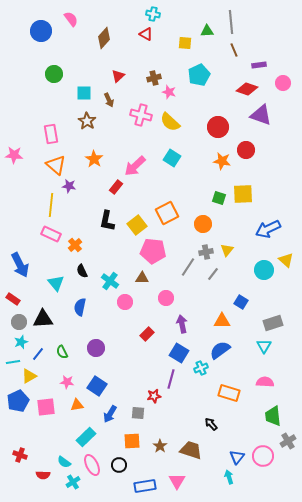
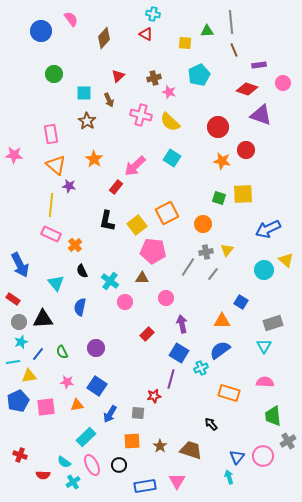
yellow triangle at (29, 376): rotated 21 degrees clockwise
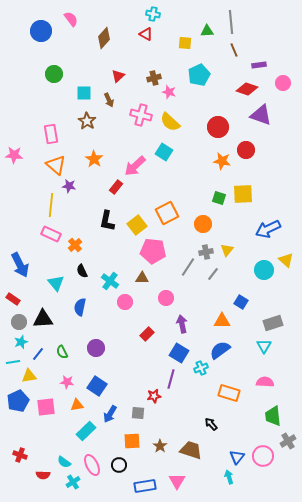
cyan square at (172, 158): moved 8 px left, 6 px up
cyan rectangle at (86, 437): moved 6 px up
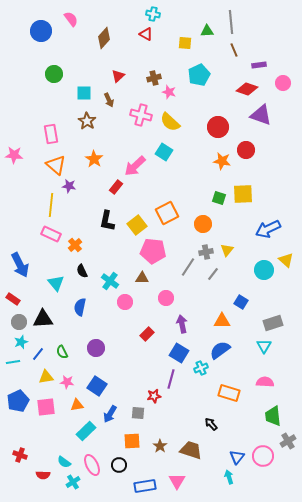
yellow triangle at (29, 376): moved 17 px right, 1 px down
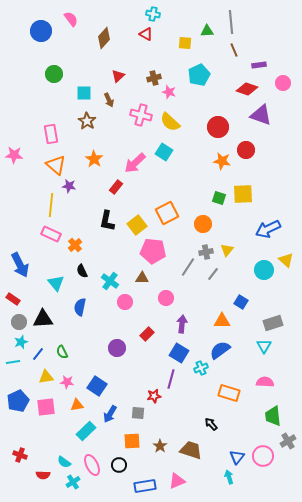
pink arrow at (135, 166): moved 3 px up
purple arrow at (182, 324): rotated 18 degrees clockwise
purple circle at (96, 348): moved 21 px right
pink triangle at (177, 481): rotated 36 degrees clockwise
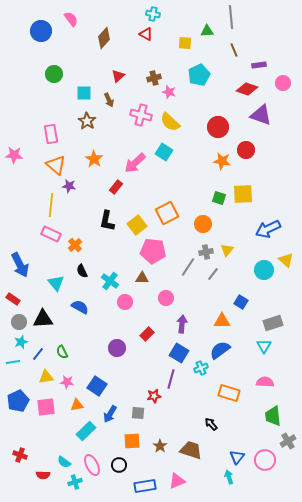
gray line at (231, 22): moved 5 px up
blue semicircle at (80, 307): rotated 108 degrees clockwise
pink circle at (263, 456): moved 2 px right, 4 px down
cyan cross at (73, 482): moved 2 px right; rotated 16 degrees clockwise
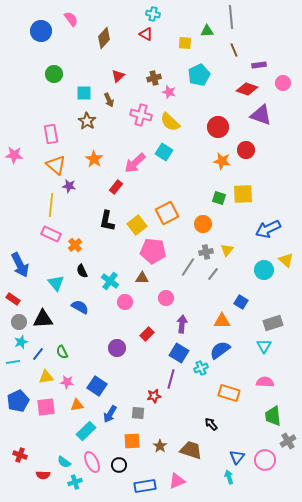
pink ellipse at (92, 465): moved 3 px up
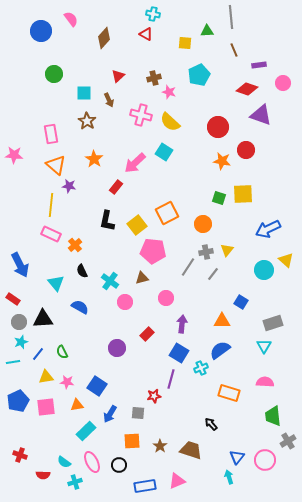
brown triangle at (142, 278): rotated 16 degrees counterclockwise
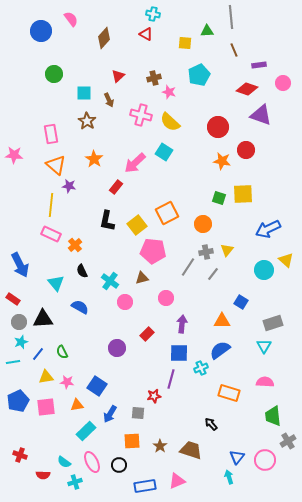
blue square at (179, 353): rotated 30 degrees counterclockwise
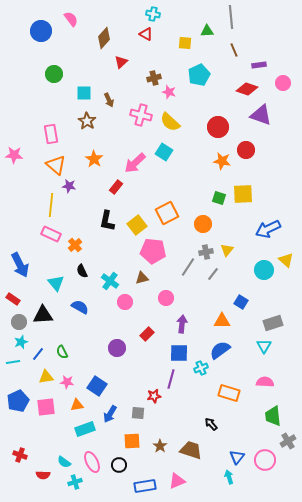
red triangle at (118, 76): moved 3 px right, 14 px up
black triangle at (43, 319): moved 4 px up
cyan rectangle at (86, 431): moved 1 px left, 2 px up; rotated 24 degrees clockwise
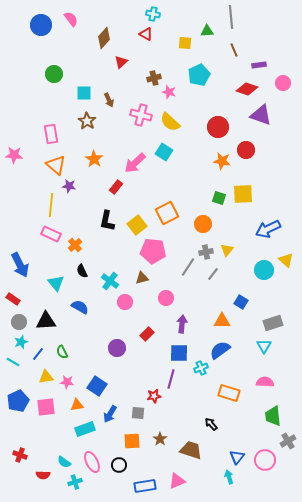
blue circle at (41, 31): moved 6 px up
black triangle at (43, 315): moved 3 px right, 6 px down
cyan line at (13, 362): rotated 40 degrees clockwise
brown star at (160, 446): moved 7 px up
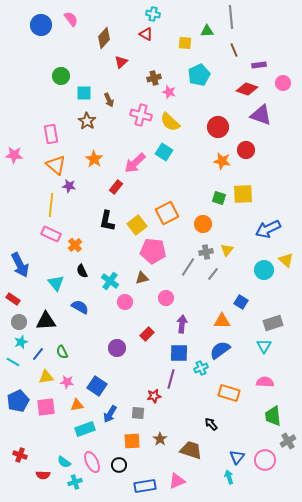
green circle at (54, 74): moved 7 px right, 2 px down
